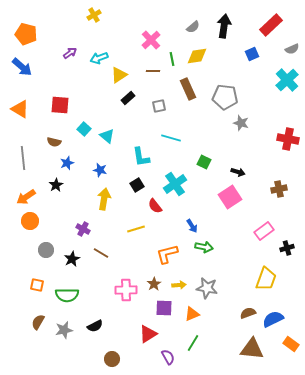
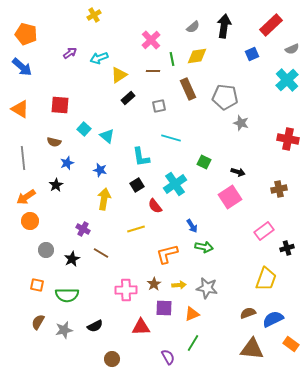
red triangle at (148, 334): moved 7 px left, 7 px up; rotated 30 degrees clockwise
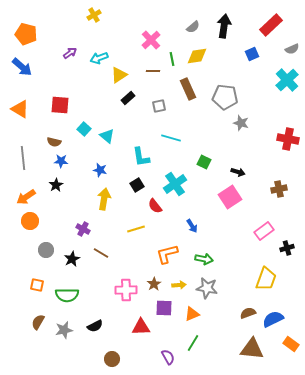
blue star at (67, 163): moved 6 px left, 2 px up; rotated 24 degrees clockwise
green arrow at (204, 247): moved 12 px down
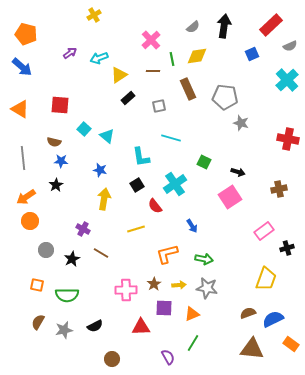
gray semicircle at (292, 49): moved 2 px left, 3 px up
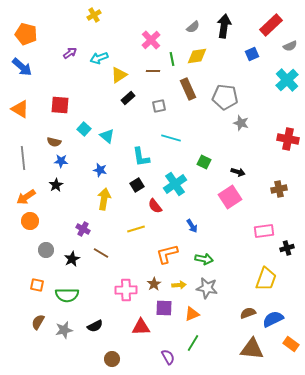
pink rectangle at (264, 231): rotated 30 degrees clockwise
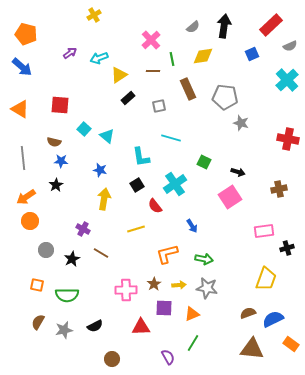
yellow diamond at (197, 56): moved 6 px right
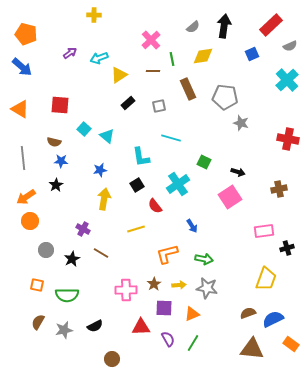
yellow cross at (94, 15): rotated 32 degrees clockwise
black rectangle at (128, 98): moved 5 px down
blue star at (100, 170): rotated 24 degrees counterclockwise
cyan cross at (175, 184): moved 3 px right
purple semicircle at (168, 357): moved 18 px up
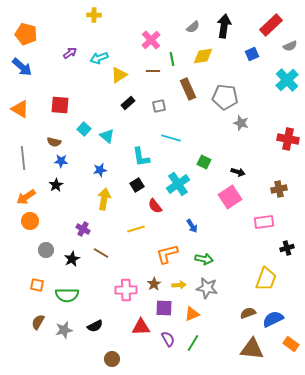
pink rectangle at (264, 231): moved 9 px up
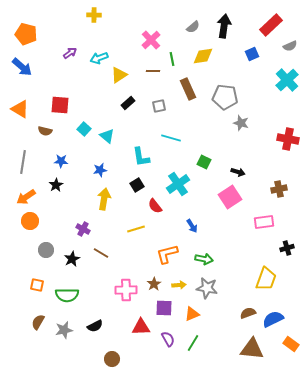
brown semicircle at (54, 142): moved 9 px left, 11 px up
gray line at (23, 158): moved 4 px down; rotated 15 degrees clockwise
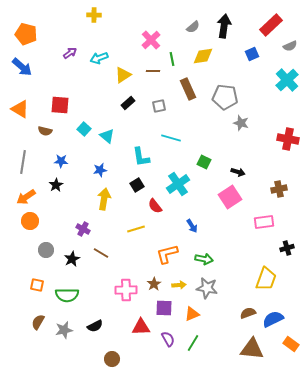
yellow triangle at (119, 75): moved 4 px right
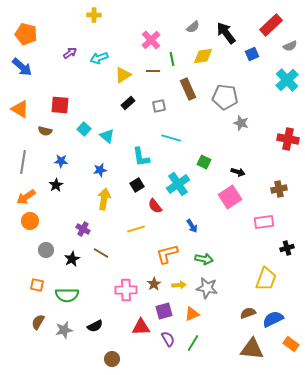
black arrow at (224, 26): moved 2 px right, 7 px down; rotated 45 degrees counterclockwise
purple square at (164, 308): moved 3 px down; rotated 18 degrees counterclockwise
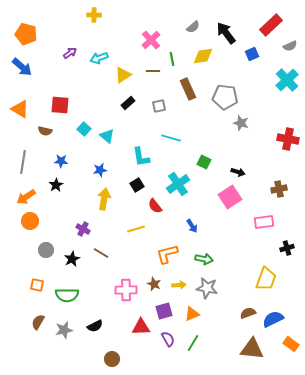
brown star at (154, 284): rotated 16 degrees counterclockwise
